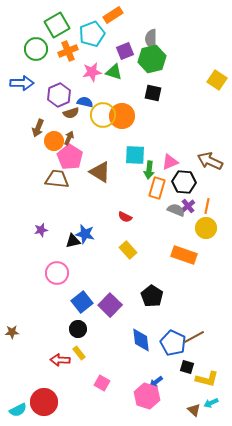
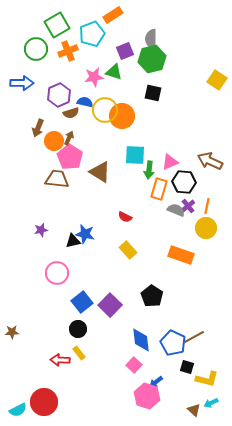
pink star at (92, 72): moved 2 px right, 5 px down
yellow circle at (103, 115): moved 2 px right, 5 px up
orange rectangle at (157, 188): moved 2 px right, 1 px down
orange rectangle at (184, 255): moved 3 px left
pink square at (102, 383): moved 32 px right, 18 px up; rotated 14 degrees clockwise
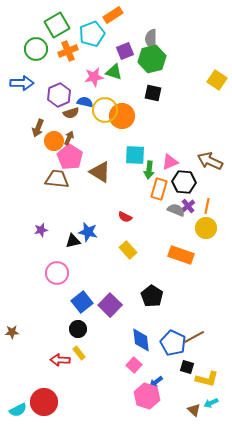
blue star at (85, 234): moved 3 px right, 2 px up
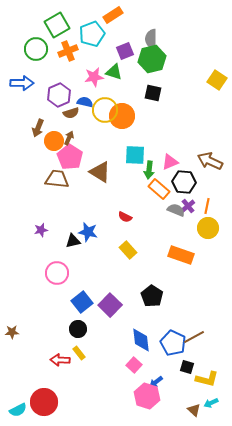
orange rectangle at (159, 189): rotated 65 degrees counterclockwise
yellow circle at (206, 228): moved 2 px right
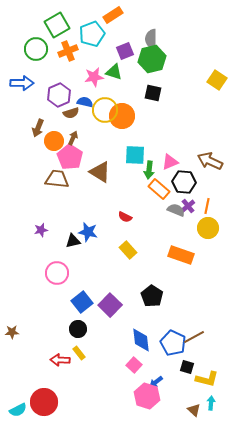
brown arrow at (69, 138): moved 4 px right
cyan arrow at (211, 403): rotated 120 degrees clockwise
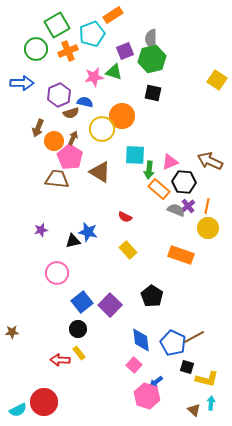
yellow circle at (105, 110): moved 3 px left, 19 px down
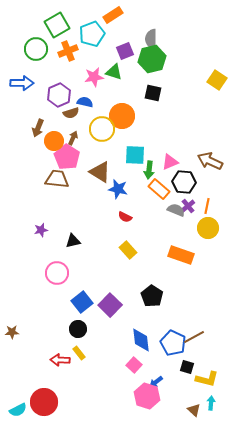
pink pentagon at (70, 157): moved 3 px left
blue star at (88, 232): moved 30 px right, 43 px up
